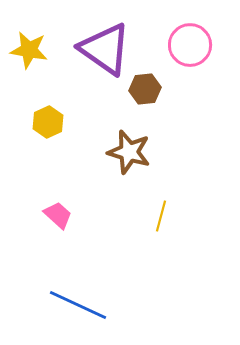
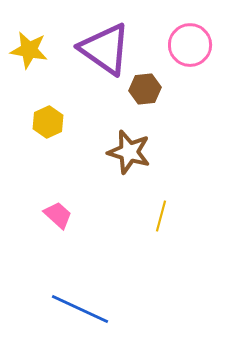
blue line: moved 2 px right, 4 px down
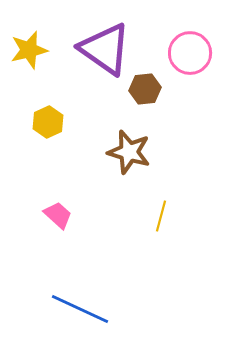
pink circle: moved 8 px down
yellow star: rotated 24 degrees counterclockwise
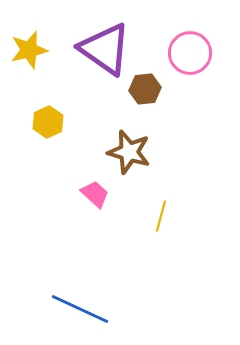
pink trapezoid: moved 37 px right, 21 px up
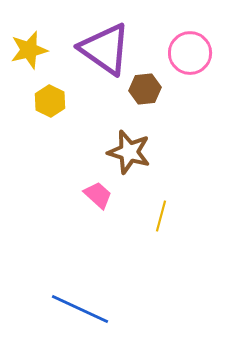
yellow hexagon: moved 2 px right, 21 px up; rotated 8 degrees counterclockwise
pink trapezoid: moved 3 px right, 1 px down
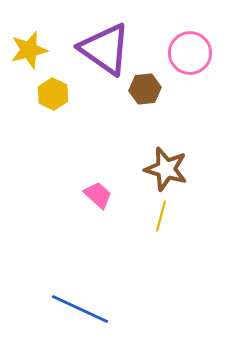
yellow hexagon: moved 3 px right, 7 px up
brown star: moved 37 px right, 17 px down
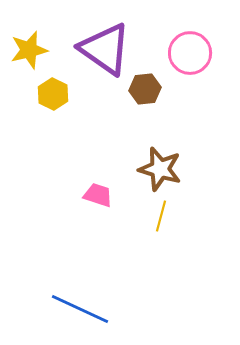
brown star: moved 6 px left
pink trapezoid: rotated 24 degrees counterclockwise
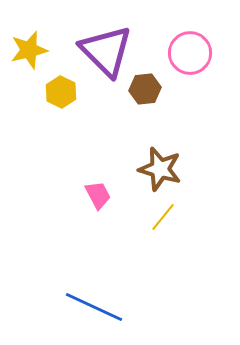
purple triangle: moved 1 px right, 2 px down; rotated 10 degrees clockwise
yellow hexagon: moved 8 px right, 2 px up
pink trapezoid: rotated 44 degrees clockwise
yellow line: moved 2 px right, 1 px down; rotated 24 degrees clockwise
blue line: moved 14 px right, 2 px up
